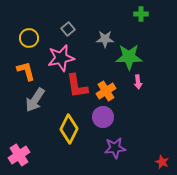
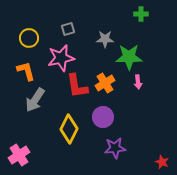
gray square: rotated 24 degrees clockwise
orange cross: moved 1 px left, 8 px up
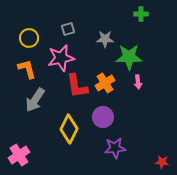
orange L-shape: moved 1 px right, 2 px up
red star: rotated 16 degrees counterclockwise
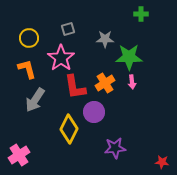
pink star: rotated 24 degrees counterclockwise
pink arrow: moved 6 px left
red L-shape: moved 2 px left, 1 px down
purple circle: moved 9 px left, 5 px up
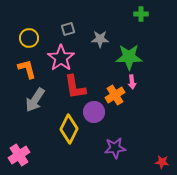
gray star: moved 5 px left
orange cross: moved 10 px right, 12 px down
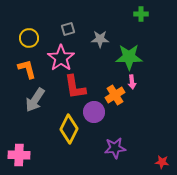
pink cross: rotated 35 degrees clockwise
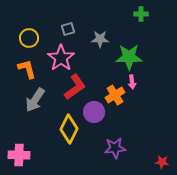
red L-shape: rotated 116 degrees counterclockwise
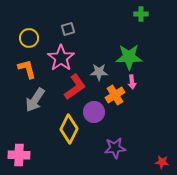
gray star: moved 1 px left, 33 px down
